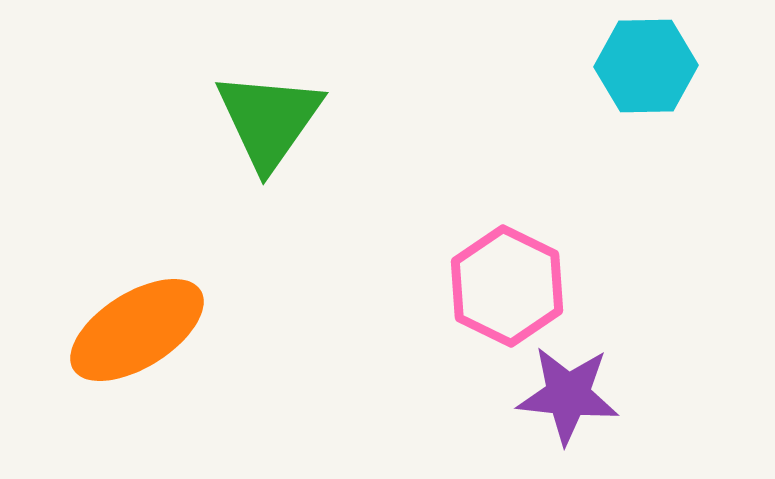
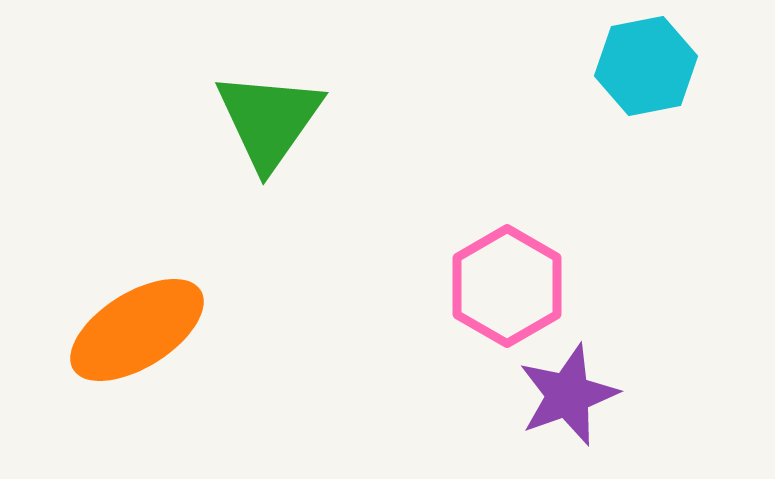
cyan hexagon: rotated 10 degrees counterclockwise
pink hexagon: rotated 4 degrees clockwise
purple star: rotated 26 degrees counterclockwise
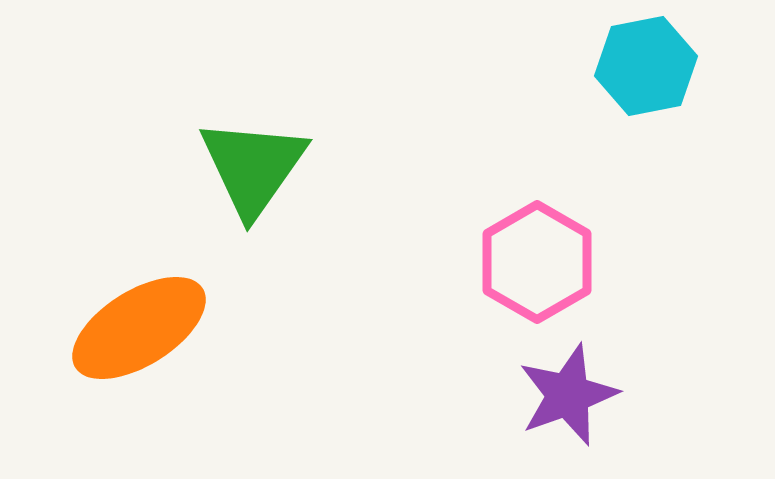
green triangle: moved 16 px left, 47 px down
pink hexagon: moved 30 px right, 24 px up
orange ellipse: moved 2 px right, 2 px up
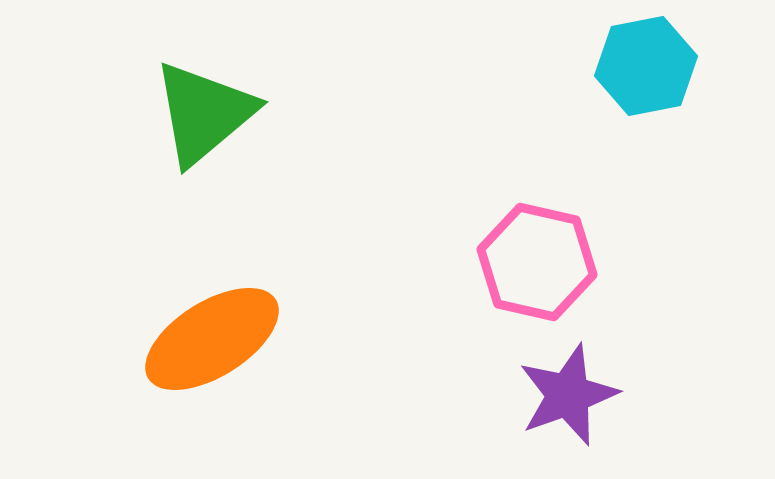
green triangle: moved 49 px left, 54 px up; rotated 15 degrees clockwise
pink hexagon: rotated 17 degrees counterclockwise
orange ellipse: moved 73 px right, 11 px down
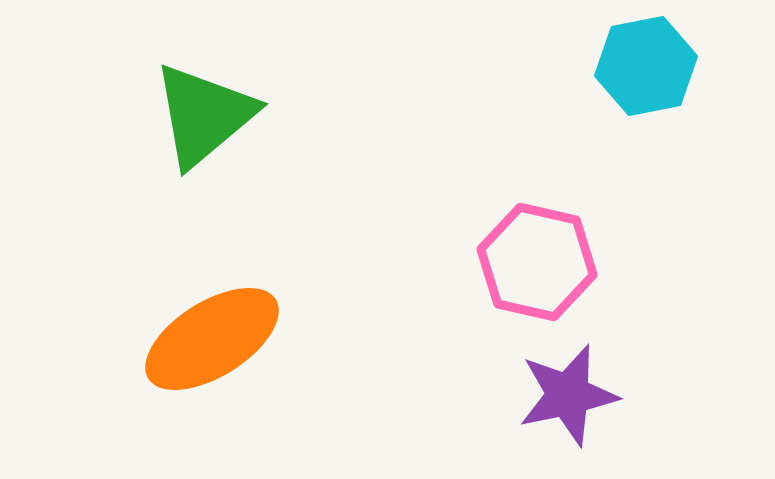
green triangle: moved 2 px down
purple star: rotated 8 degrees clockwise
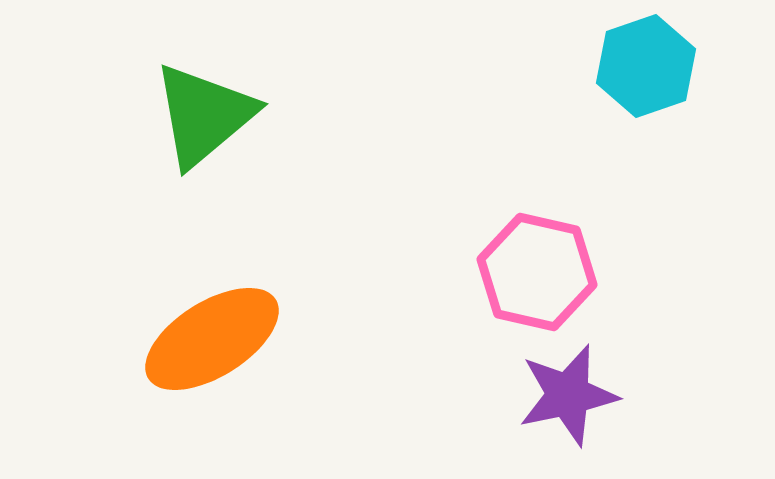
cyan hexagon: rotated 8 degrees counterclockwise
pink hexagon: moved 10 px down
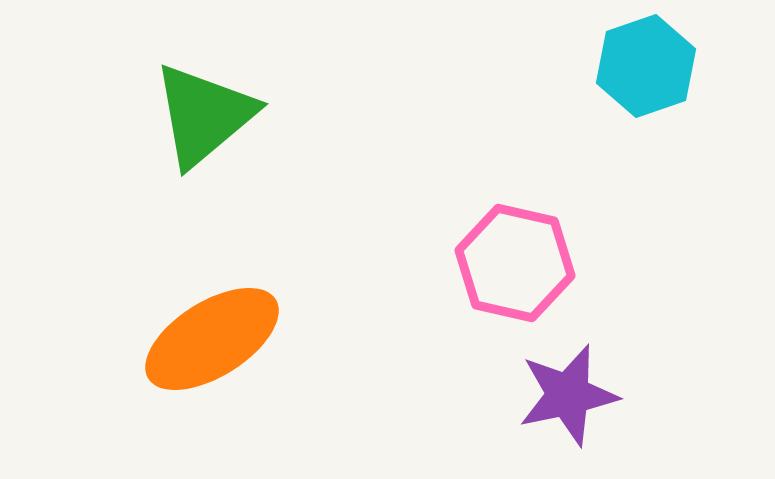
pink hexagon: moved 22 px left, 9 px up
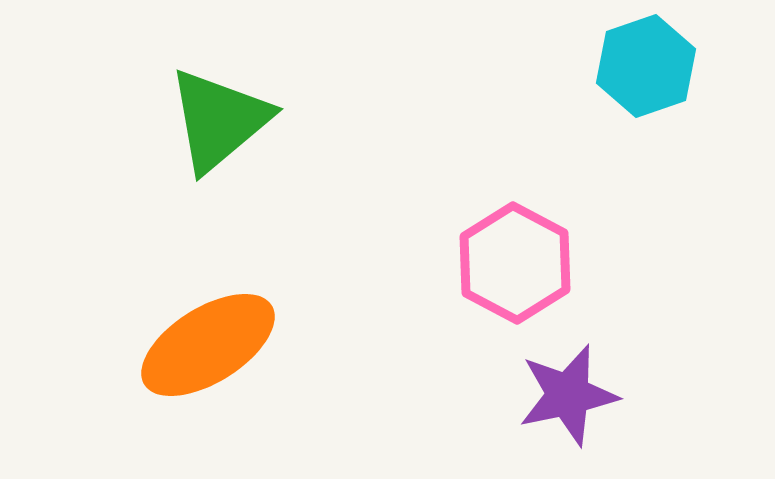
green triangle: moved 15 px right, 5 px down
pink hexagon: rotated 15 degrees clockwise
orange ellipse: moved 4 px left, 6 px down
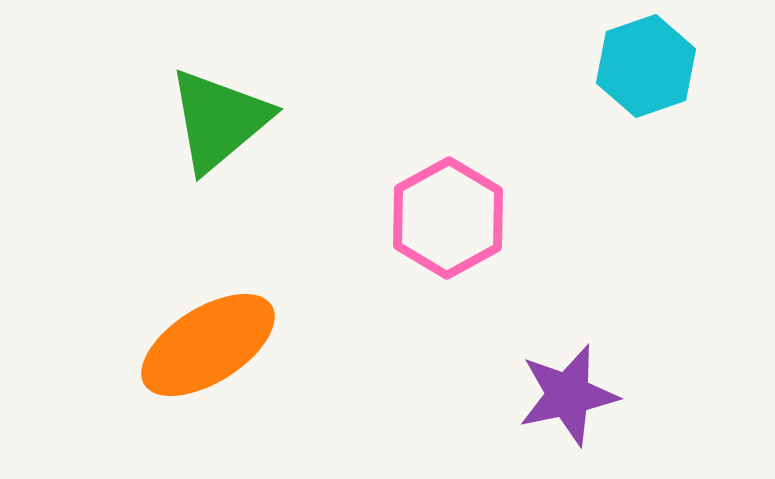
pink hexagon: moved 67 px left, 45 px up; rotated 3 degrees clockwise
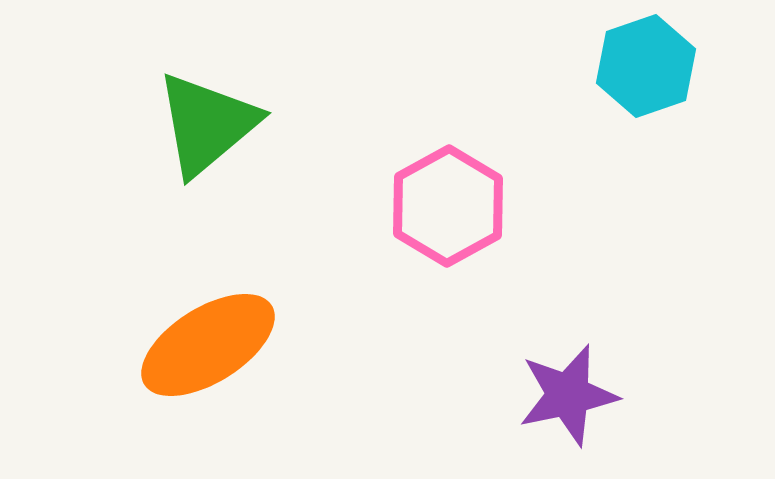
green triangle: moved 12 px left, 4 px down
pink hexagon: moved 12 px up
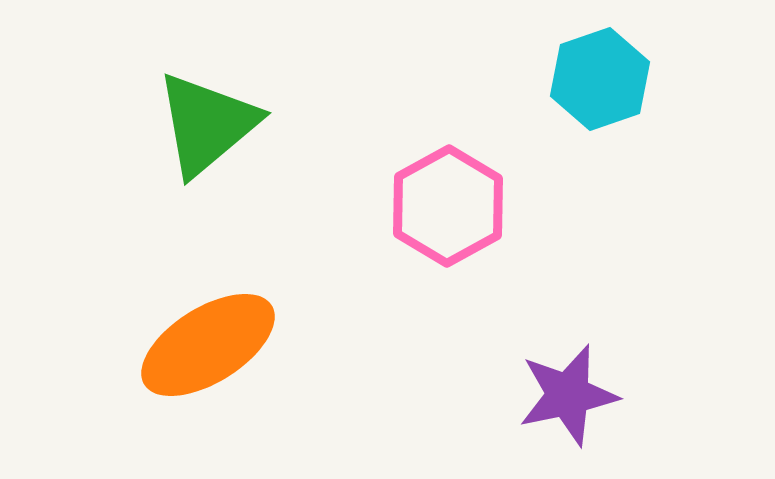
cyan hexagon: moved 46 px left, 13 px down
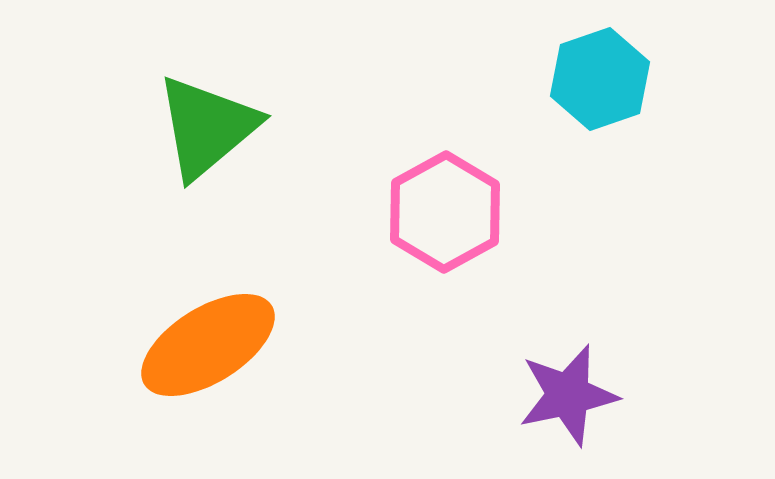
green triangle: moved 3 px down
pink hexagon: moved 3 px left, 6 px down
